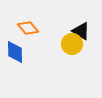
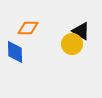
orange diamond: rotated 50 degrees counterclockwise
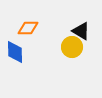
yellow circle: moved 3 px down
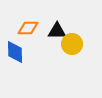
black triangle: moved 24 px left; rotated 30 degrees counterclockwise
yellow circle: moved 3 px up
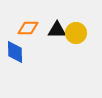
black triangle: moved 1 px up
yellow circle: moved 4 px right, 11 px up
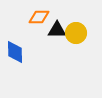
orange diamond: moved 11 px right, 11 px up
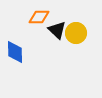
black triangle: rotated 42 degrees clockwise
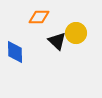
black triangle: moved 11 px down
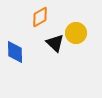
orange diamond: moved 1 px right; rotated 30 degrees counterclockwise
black triangle: moved 2 px left, 2 px down
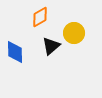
yellow circle: moved 2 px left
black triangle: moved 4 px left, 3 px down; rotated 36 degrees clockwise
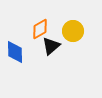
orange diamond: moved 12 px down
yellow circle: moved 1 px left, 2 px up
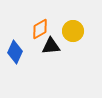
black triangle: rotated 36 degrees clockwise
blue diamond: rotated 25 degrees clockwise
